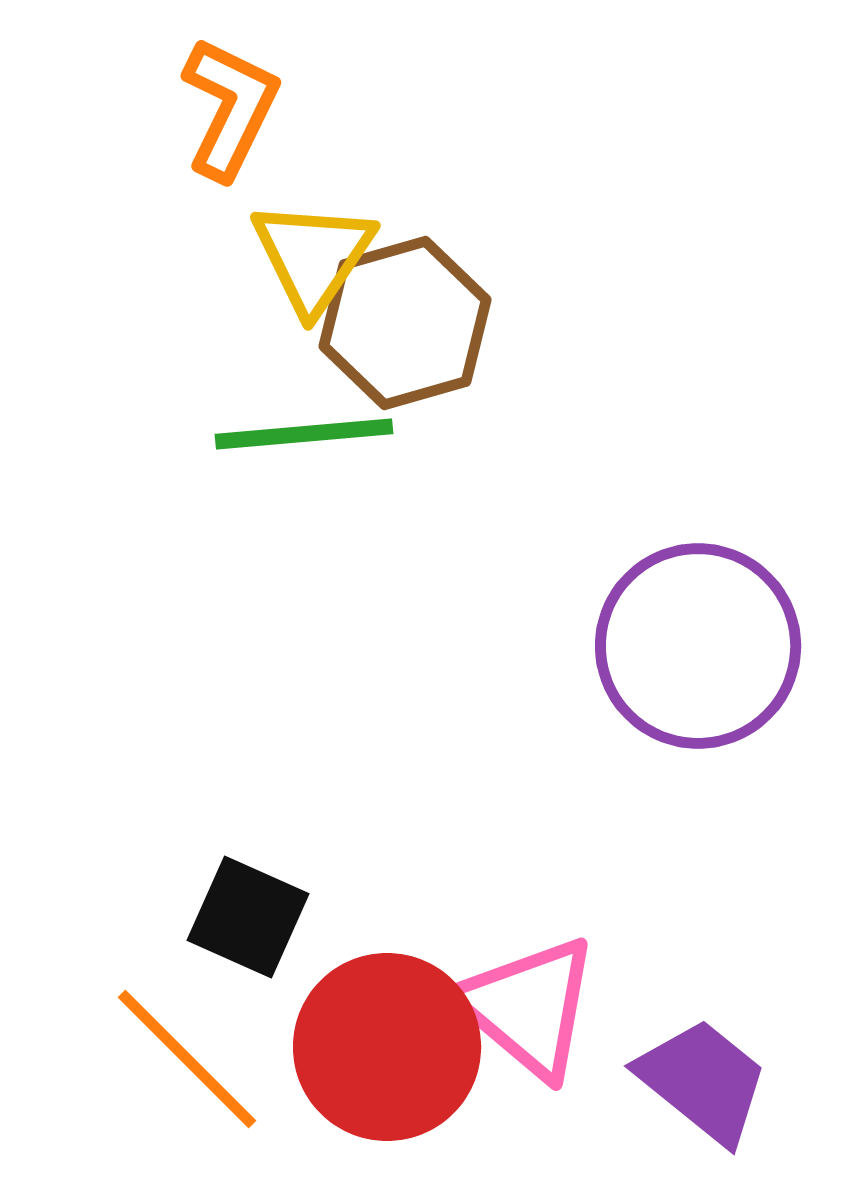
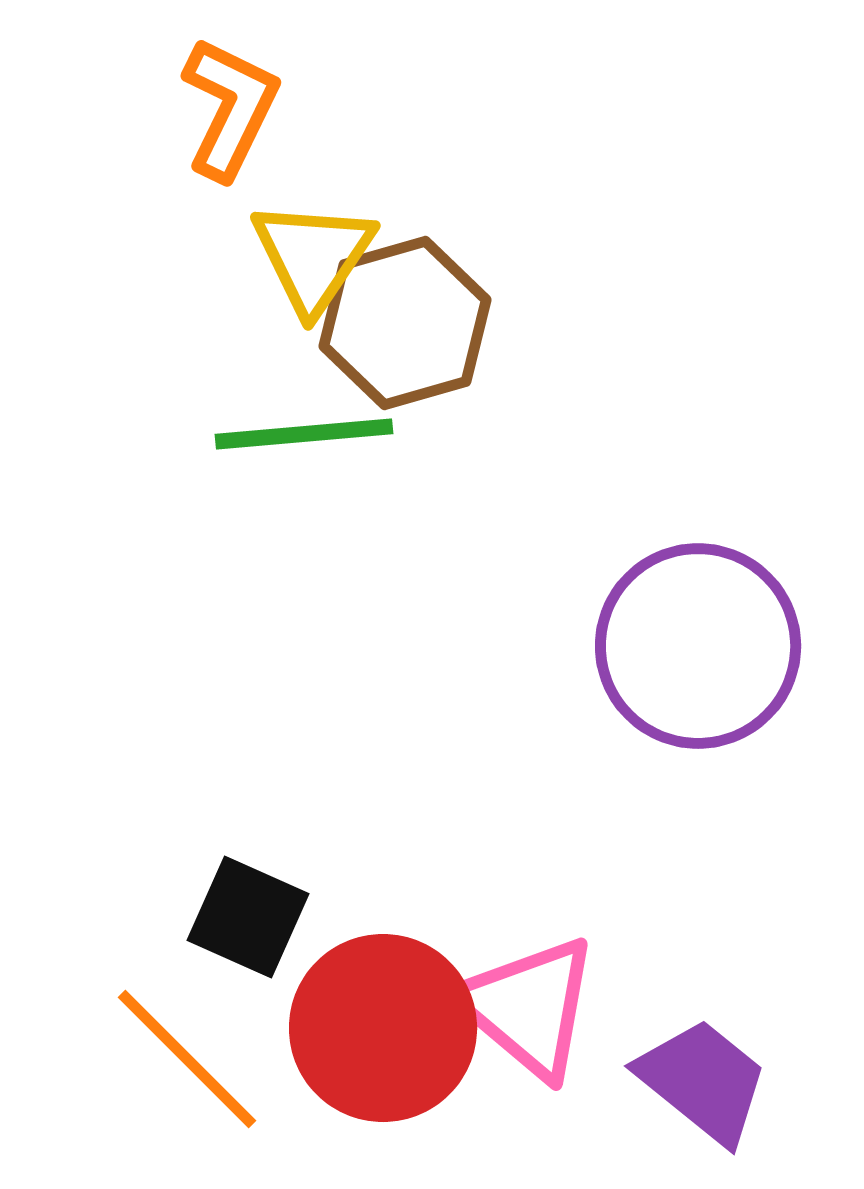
red circle: moved 4 px left, 19 px up
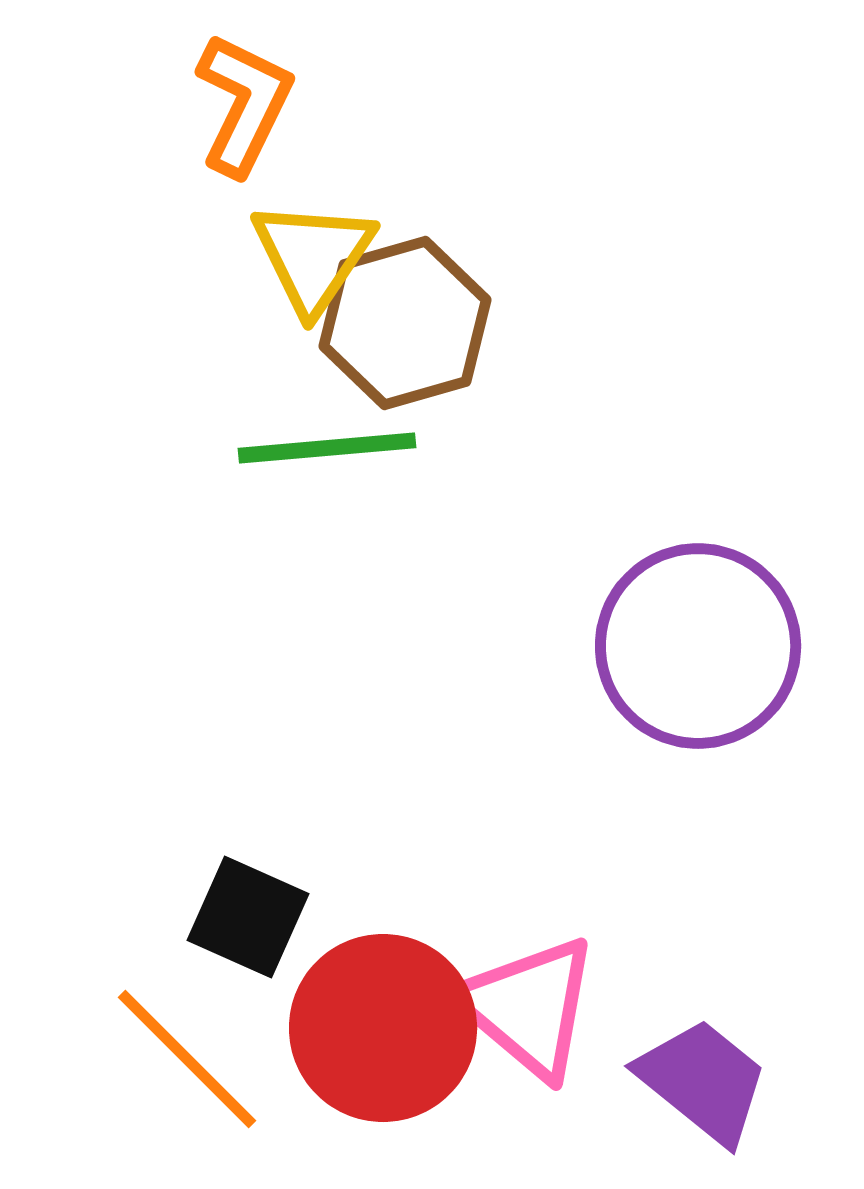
orange L-shape: moved 14 px right, 4 px up
green line: moved 23 px right, 14 px down
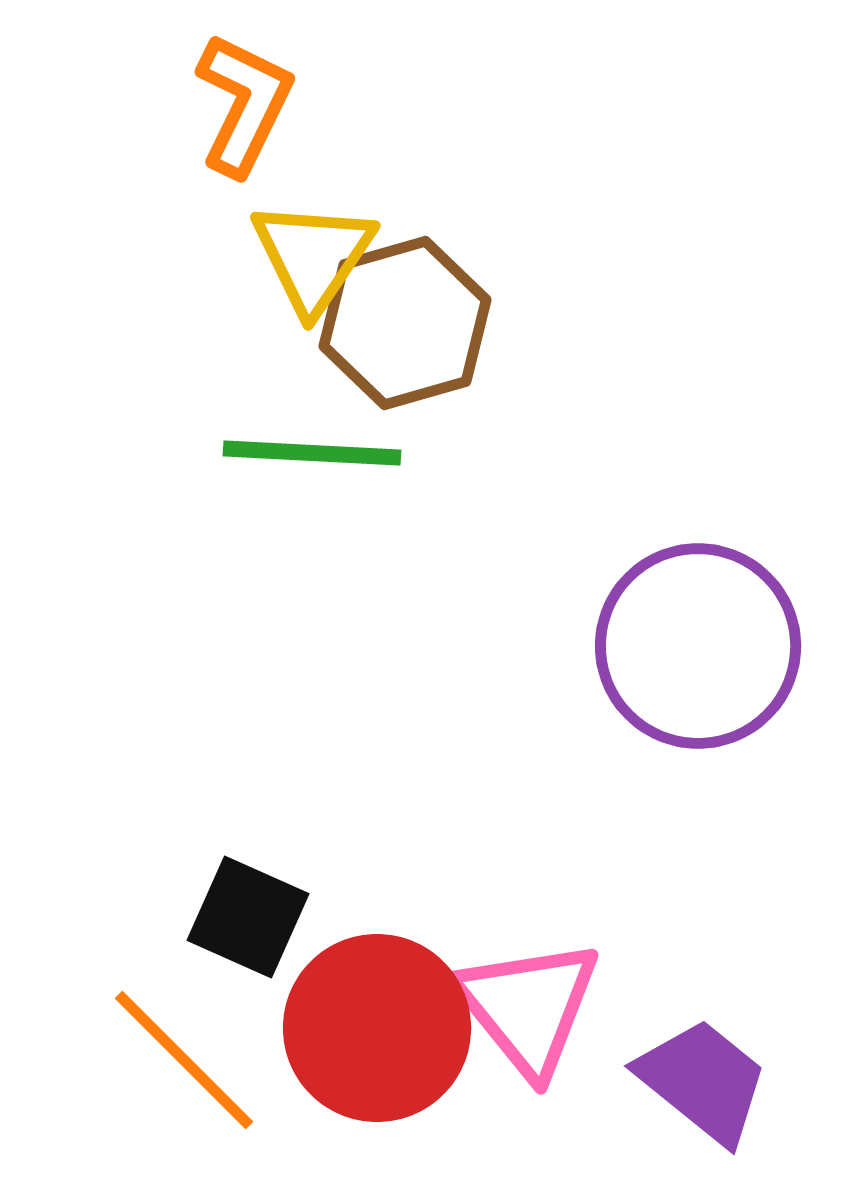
green line: moved 15 px left, 5 px down; rotated 8 degrees clockwise
pink triangle: rotated 11 degrees clockwise
red circle: moved 6 px left
orange line: moved 3 px left, 1 px down
